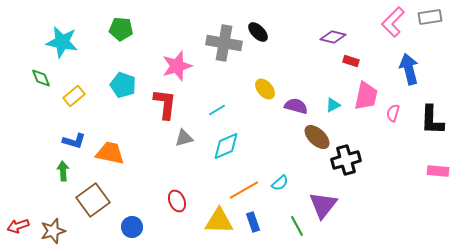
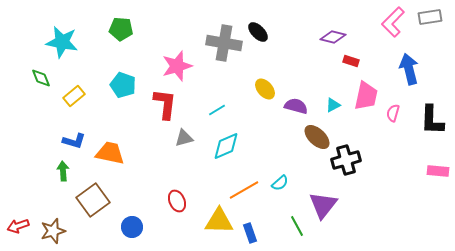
blue rectangle: moved 3 px left, 11 px down
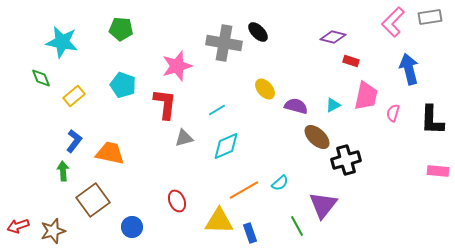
blue L-shape: rotated 70 degrees counterclockwise
